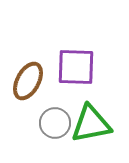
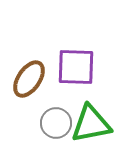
brown ellipse: moved 1 px right, 2 px up; rotated 6 degrees clockwise
gray circle: moved 1 px right
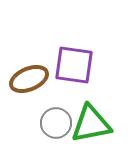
purple square: moved 2 px left, 2 px up; rotated 6 degrees clockwise
brown ellipse: rotated 33 degrees clockwise
